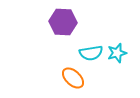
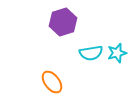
purple hexagon: rotated 20 degrees counterclockwise
orange ellipse: moved 21 px left, 4 px down; rotated 10 degrees clockwise
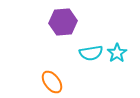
purple hexagon: rotated 12 degrees clockwise
cyan star: rotated 18 degrees counterclockwise
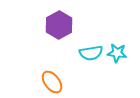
purple hexagon: moved 4 px left, 3 px down; rotated 24 degrees counterclockwise
cyan star: rotated 30 degrees counterclockwise
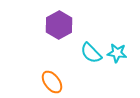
cyan semicircle: rotated 55 degrees clockwise
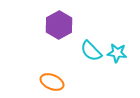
cyan semicircle: moved 2 px up
orange ellipse: rotated 30 degrees counterclockwise
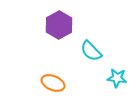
cyan star: moved 25 px down
orange ellipse: moved 1 px right, 1 px down
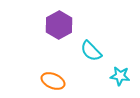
cyan star: moved 3 px right, 2 px up
orange ellipse: moved 2 px up
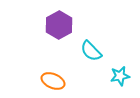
cyan star: rotated 18 degrees counterclockwise
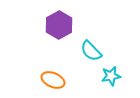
cyan star: moved 9 px left
orange ellipse: moved 1 px up
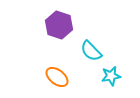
purple hexagon: rotated 12 degrees counterclockwise
orange ellipse: moved 4 px right, 3 px up; rotated 15 degrees clockwise
